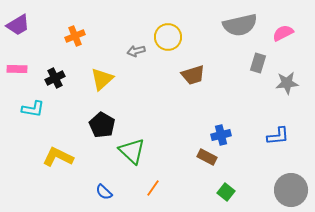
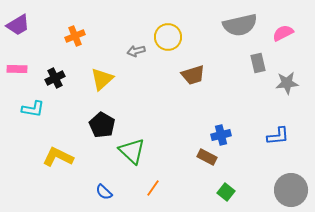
gray rectangle: rotated 30 degrees counterclockwise
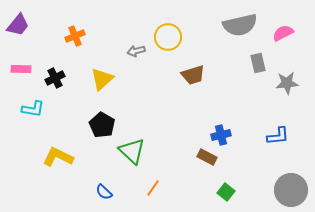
purple trapezoid: rotated 20 degrees counterclockwise
pink rectangle: moved 4 px right
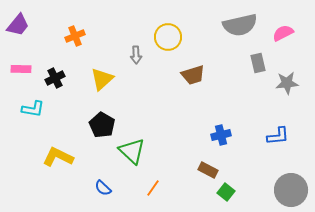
gray arrow: moved 4 px down; rotated 78 degrees counterclockwise
brown rectangle: moved 1 px right, 13 px down
blue semicircle: moved 1 px left, 4 px up
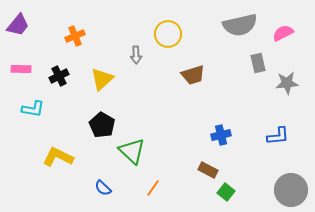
yellow circle: moved 3 px up
black cross: moved 4 px right, 2 px up
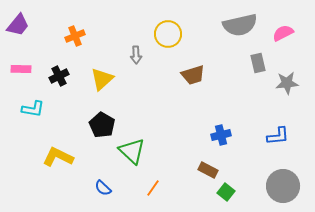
gray circle: moved 8 px left, 4 px up
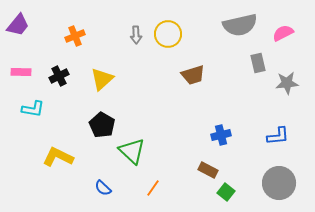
gray arrow: moved 20 px up
pink rectangle: moved 3 px down
gray circle: moved 4 px left, 3 px up
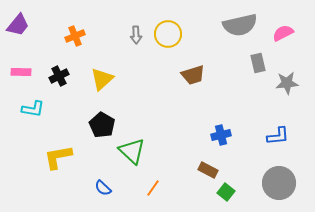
yellow L-shape: rotated 36 degrees counterclockwise
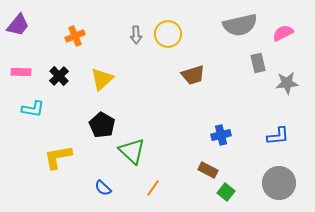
black cross: rotated 18 degrees counterclockwise
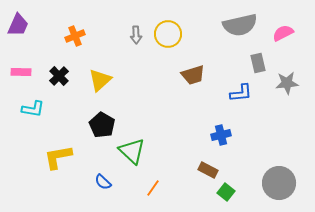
purple trapezoid: rotated 15 degrees counterclockwise
yellow triangle: moved 2 px left, 1 px down
blue L-shape: moved 37 px left, 43 px up
blue semicircle: moved 6 px up
